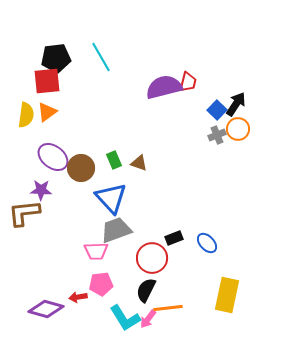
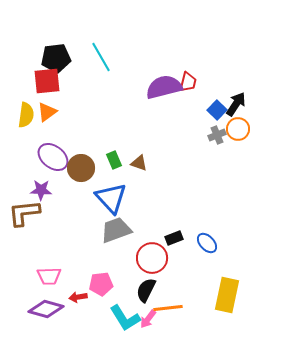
pink trapezoid: moved 47 px left, 25 px down
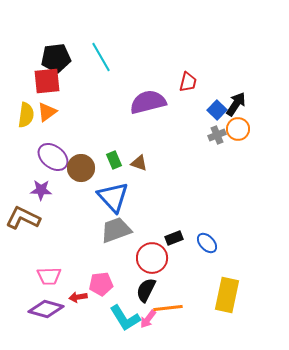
purple semicircle: moved 16 px left, 15 px down
blue triangle: moved 2 px right, 1 px up
brown L-shape: moved 1 px left, 5 px down; rotated 32 degrees clockwise
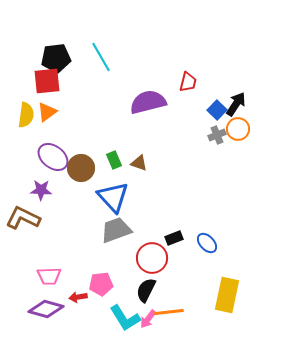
orange line: moved 1 px right, 4 px down
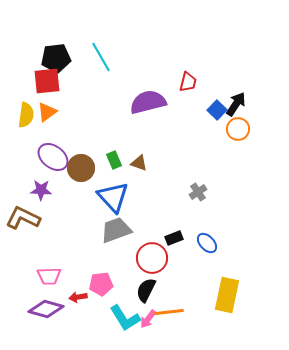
gray cross: moved 19 px left, 57 px down; rotated 12 degrees counterclockwise
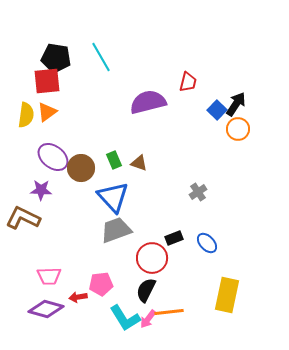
black pentagon: rotated 16 degrees clockwise
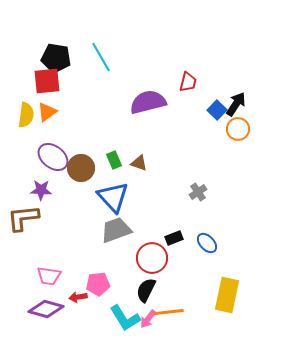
brown L-shape: rotated 32 degrees counterclockwise
pink trapezoid: rotated 10 degrees clockwise
pink pentagon: moved 3 px left
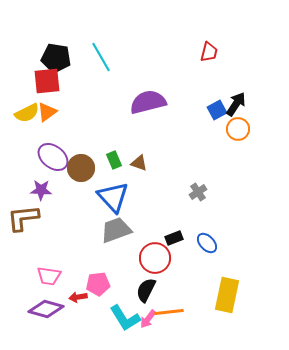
red trapezoid: moved 21 px right, 30 px up
blue square: rotated 18 degrees clockwise
yellow semicircle: moved 1 px right, 2 px up; rotated 55 degrees clockwise
red circle: moved 3 px right
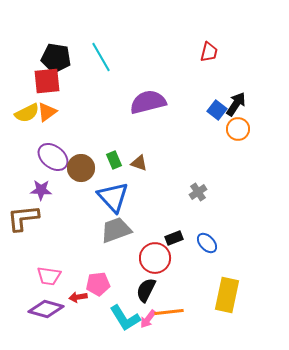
blue square: rotated 24 degrees counterclockwise
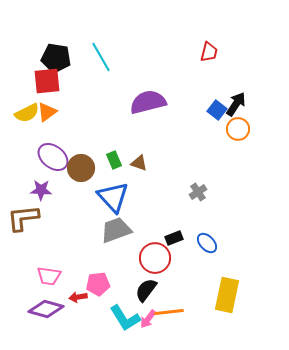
black semicircle: rotated 10 degrees clockwise
